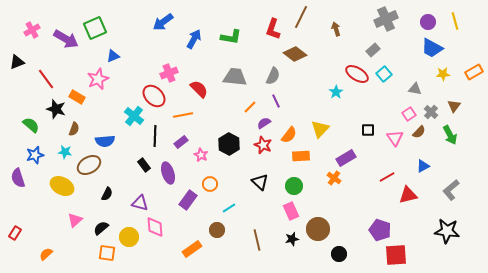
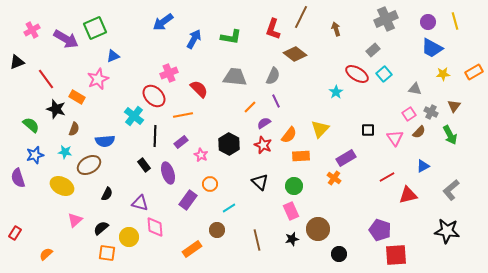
gray cross at (431, 112): rotated 16 degrees counterclockwise
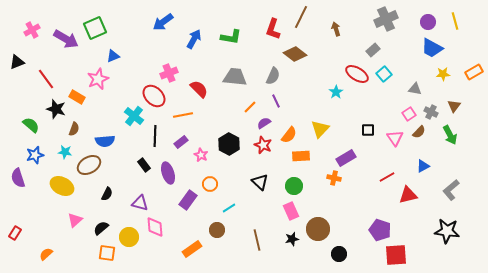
orange cross at (334, 178): rotated 24 degrees counterclockwise
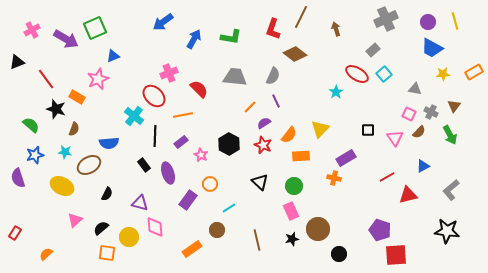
pink square at (409, 114): rotated 32 degrees counterclockwise
blue semicircle at (105, 141): moved 4 px right, 2 px down
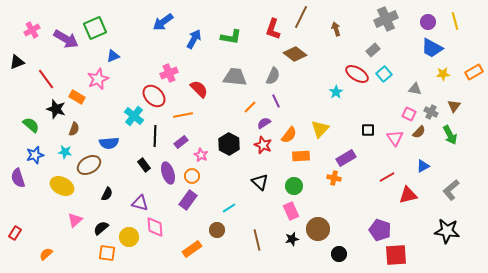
orange circle at (210, 184): moved 18 px left, 8 px up
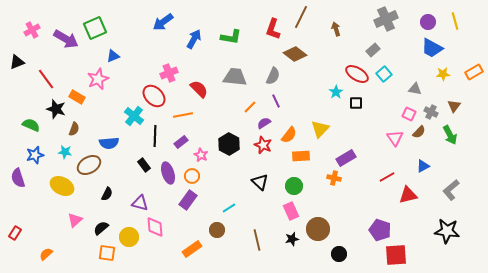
green semicircle at (31, 125): rotated 18 degrees counterclockwise
black square at (368, 130): moved 12 px left, 27 px up
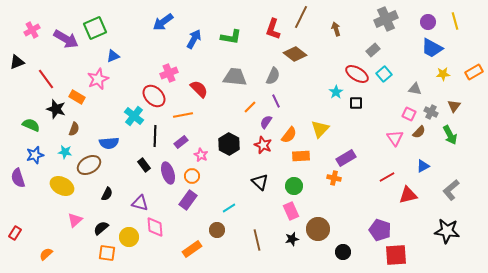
purple semicircle at (264, 123): moved 2 px right, 1 px up; rotated 24 degrees counterclockwise
black circle at (339, 254): moved 4 px right, 2 px up
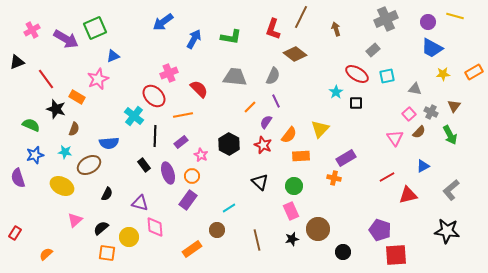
yellow line at (455, 21): moved 5 px up; rotated 60 degrees counterclockwise
cyan square at (384, 74): moved 3 px right, 2 px down; rotated 28 degrees clockwise
pink square at (409, 114): rotated 24 degrees clockwise
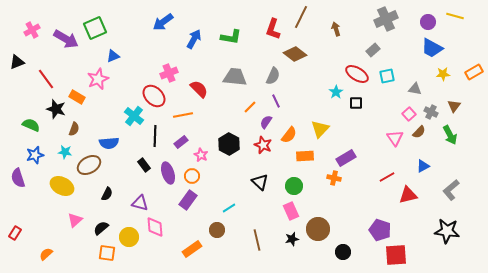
orange rectangle at (301, 156): moved 4 px right
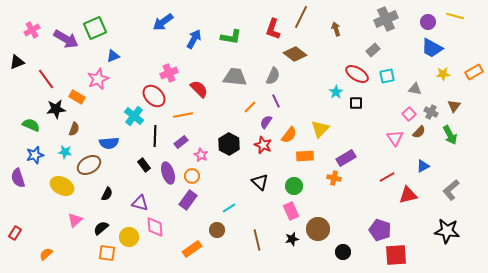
black star at (56, 109): rotated 24 degrees counterclockwise
